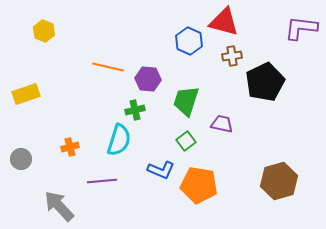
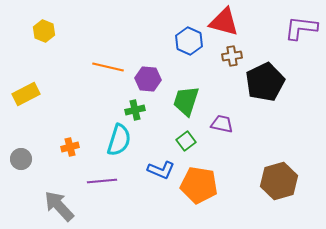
yellow rectangle: rotated 8 degrees counterclockwise
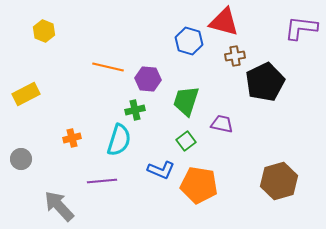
blue hexagon: rotated 8 degrees counterclockwise
brown cross: moved 3 px right
orange cross: moved 2 px right, 9 px up
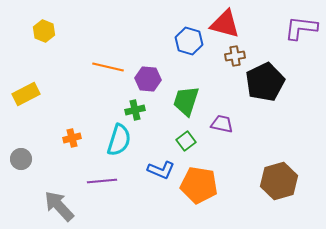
red triangle: moved 1 px right, 2 px down
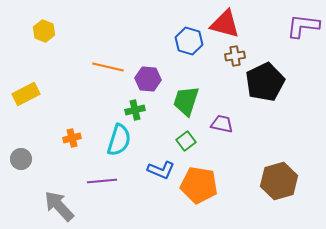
purple L-shape: moved 2 px right, 2 px up
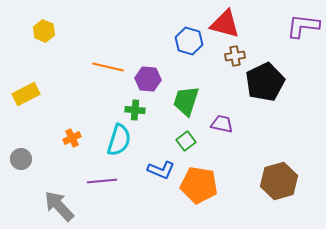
green cross: rotated 18 degrees clockwise
orange cross: rotated 12 degrees counterclockwise
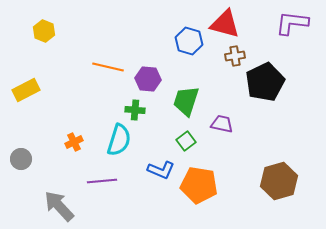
purple L-shape: moved 11 px left, 3 px up
yellow rectangle: moved 4 px up
orange cross: moved 2 px right, 4 px down
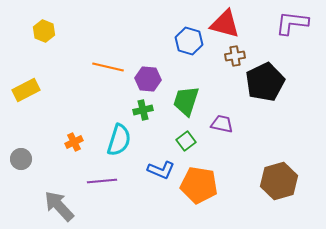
green cross: moved 8 px right; rotated 18 degrees counterclockwise
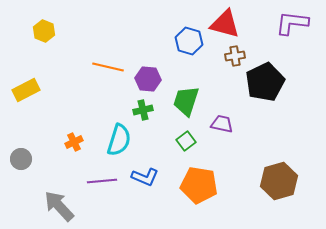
blue L-shape: moved 16 px left, 7 px down
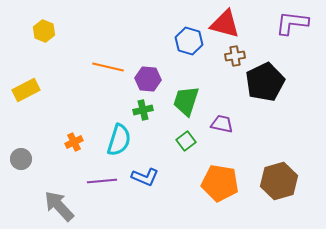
orange pentagon: moved 21 px right, 2 px up
